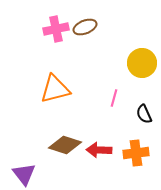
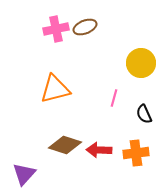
yellow circle: moved 1 px left
purple triangle: rotated 20 degrees clockwise
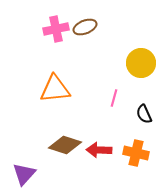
orange triangle: rotated 8 degrees clockwise
orange cross: rotated 20 degrees clockwise
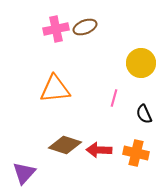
purple triangle: moved 1 px up
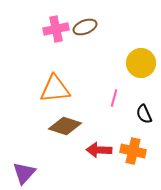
brown diamond: moved 19 px up
orange cross: moved 3 px left, 2 px up
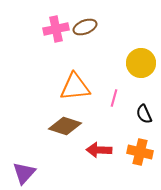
orange triangle: moved 20 px right, 2 px up
orange cross: moved 7 px right, 1 px down
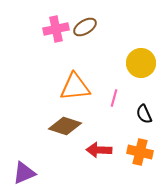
brown ellipse: rotated 10 degrees counterclockwise
purple triangle: rotated 25 degrees clockwise
